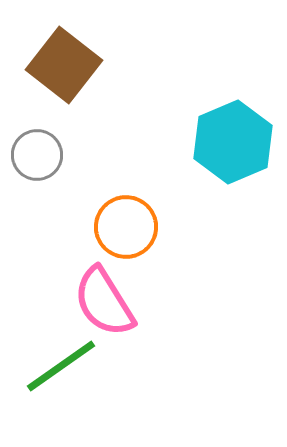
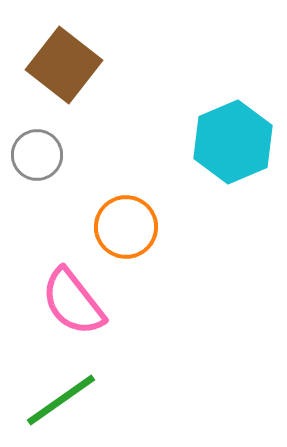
pink semicircle: moved 31 px left; rotated 6 degrees counterclockwise
green line: moved 34 px down
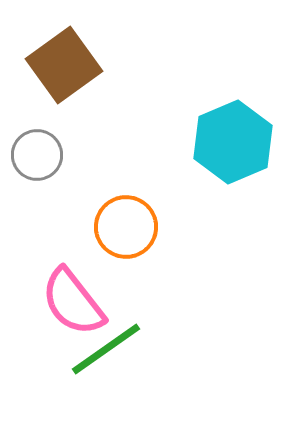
brown square: rotated 16 degrees clockwise
green line: moved 45 px right, 51 px up
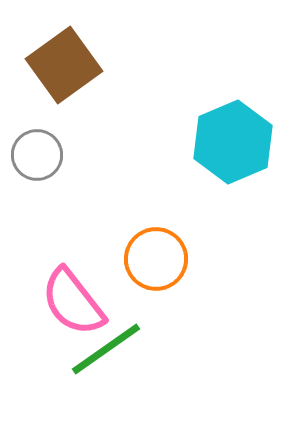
orange circle: moved 30 px right, 32 px down
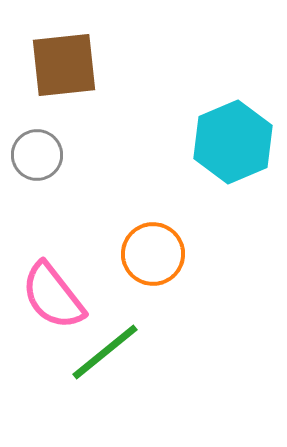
brown square: rotated 30 degrees clockwise
orange circle: moved 3 px left, 5 px up
pink semicircle: moved 20 px left, 6 px up
green line: moved 1 px left, 3 px down; rotated 4 degrees counterclockwise
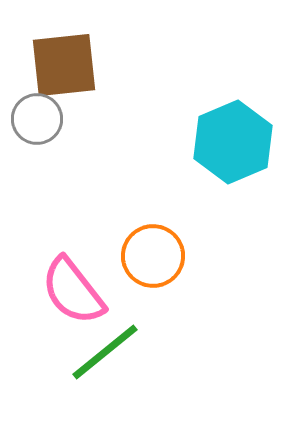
gray circle: moved 36 px up
orange circle: moved 2 px down
pink semicircle: moved 20 px right, 5 px up
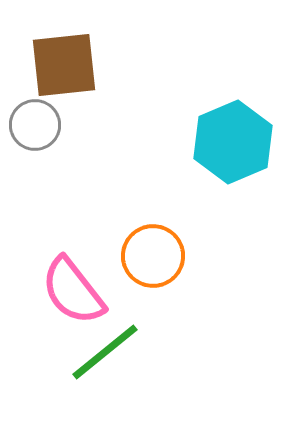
gray circle: moved 2 px left, 6 px down
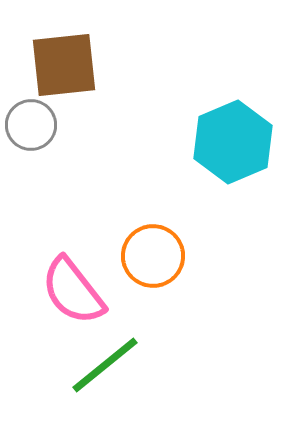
gray circle: moved 4 px left
green line: moved 13 px down
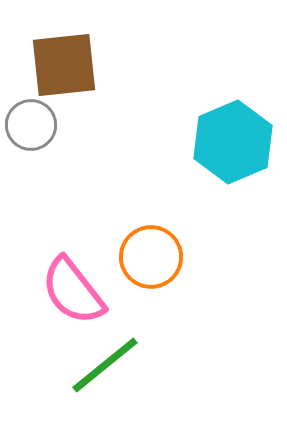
orange circle: moved 2 px left, 1 px down
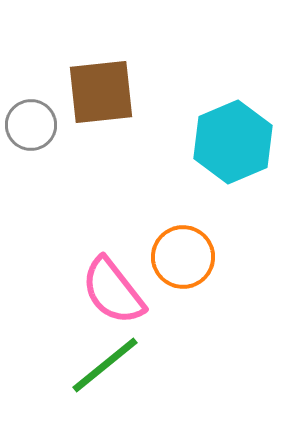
brown square: moved 37 px right, 27 px down
orange circle: moved 32 px right
pink semicircle: moved 40 px right
